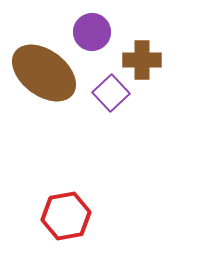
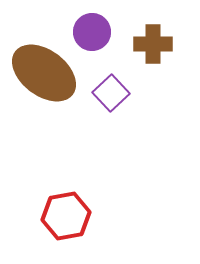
brown cross: moved 11 px right, 16 px up
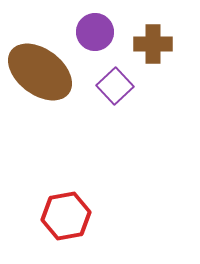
purple circle: moved 3 px right
brown ellipse: moved 4 px left, 1 px up
purple square: moved 4 px right, 7 px up
